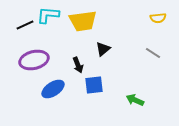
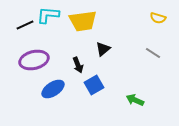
yellow semicircle: rotated 21 degrees clockwise
blue square: rotated 24 degrees counterclockwise
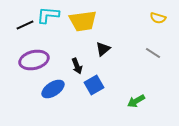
black arrow: moved 1 px left, 1 px down
green arrow: moved 1 px right, 1 px down; rotated 54 degrees counterclockwise
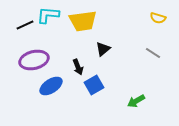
black arrow: moved 1 px right, 1 px down
blue ellipse: moved 2 px left, 3 px up
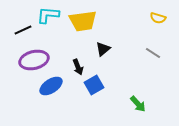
black line: moved 2 px left, 5 px down
green arrow: moved 2 px right, 3 px down; rotated 102 degrees counterclockwise
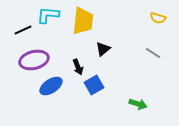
yellow trapezoid: rotated 76 degrees counterclockwise
green arrow: rotated 30 degrees counterclockwise
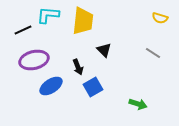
yellow semicircle: moved 2 px right
black triangle: moved 1 px right, 1 px down; rotated 35 degrees counterclockwise
blue square: moved 1 px left, 2 px down
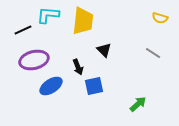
blue square: moved 1 px right, 1 px up; rotated 18 degrees clockwise
green arrow: rotated 60 degrees counterclockwise
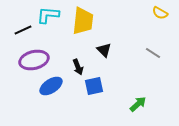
yellow semicircle: moved 5 px up; rotated 14 degrees clockwise
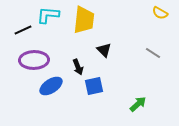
yellow trapezoid: moved 1 px right, 1 px up
purple ellipse: rotated 12 degrees clockwise
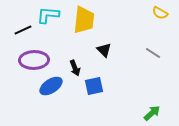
black arrow: moved 3 px left, 1 px down
green arrow: moved 14 px right, 9 px down
